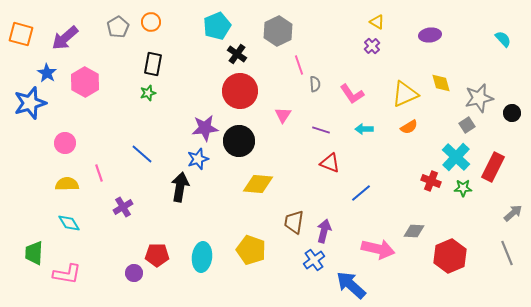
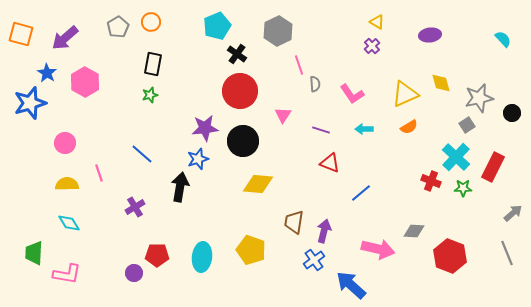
green star at (148, 93): moved 2 px right, 2 px down
black circle at (239, 141): moved 4 px right
purple cross at (123, 207): moved 12 px right
red hexagon at (450, 256): rotated 16 degrees counterclockwise
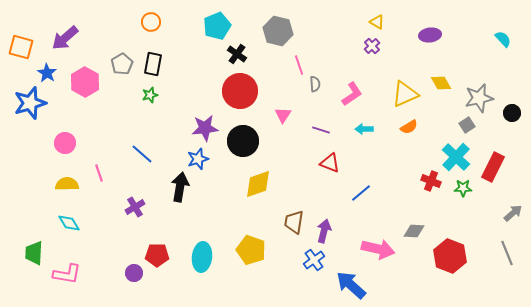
gray pentagon at (118, 27): moved 4 px right, 37 px down
gray hexagon at (278, 31): rotated 20 degrees counterclockwise
orange square at (21, 34): moved 13 px down
yellow diamond at (441, 83): rotated 15 degrees counterclockwise
pink L-shape at (352, 94): rotated 90 degrees counterclockwise
yellow diamond at (258, 184): rotated 24 degrees counterclockwise
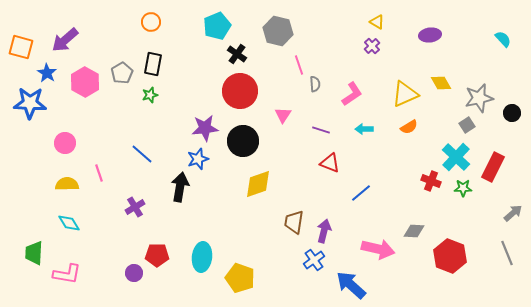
purple arrow at (65, 38): moved 2 px down
gray pentagon at (122, 64): moved 9 px down
blue star at (30, 103): rotated 20 degrees clockwise
yellow pentagon at (251, 250): moved 11 px left, 28 px down
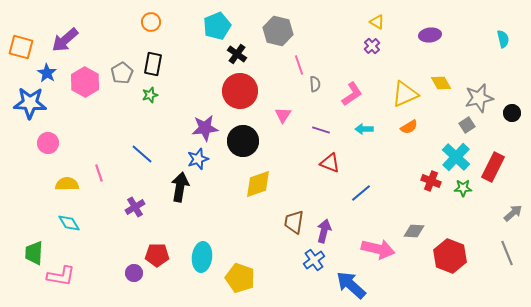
cyan semicircle at (503, 39): rotated 30 degrees clockwise
pink circle at (65, 143): moved 17 px left
pink L-shape at (67, 274): moved 6 px left, 2 px down
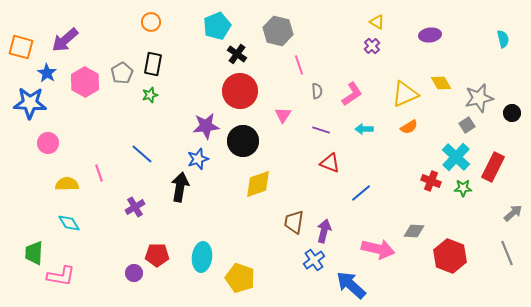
gray semicircle at (315, 84): moved 2 px right, 7 px down
purple star at (205, 128): moved 1 px right, 2 px up
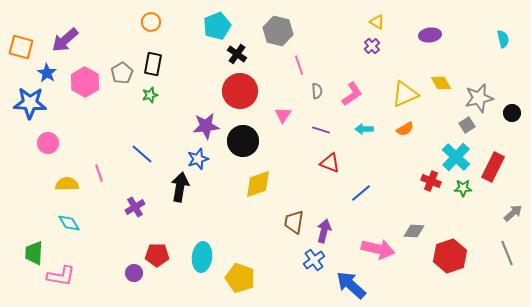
orange semicircle at (409, 127): moved 4 px left, 2 px down
red hexagon at (450, 256): rotated 20 degrees clockwise
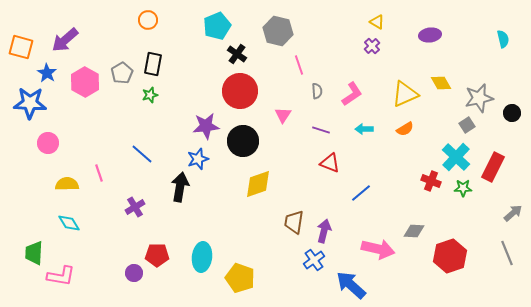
orange circle at (151, 22): moved 3 px left, 2 px up
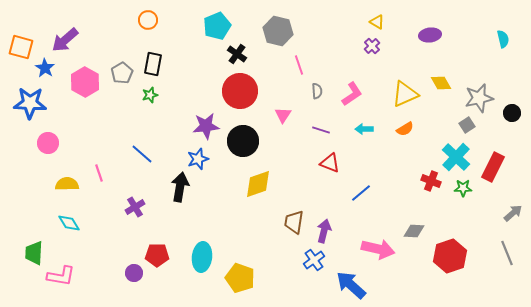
blue star at (47, 73): moved 2 px left, 5 px up
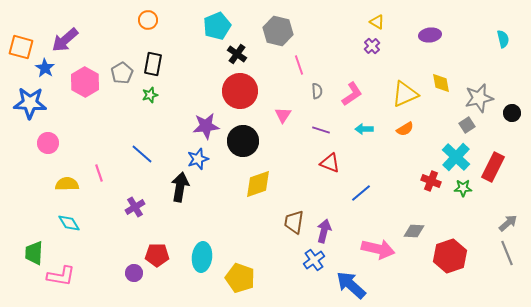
yellow diamond at (441, 83): rotated 20 degrees clockwise
gray arrow at (513, 213): moved 5 px left, 10 px down
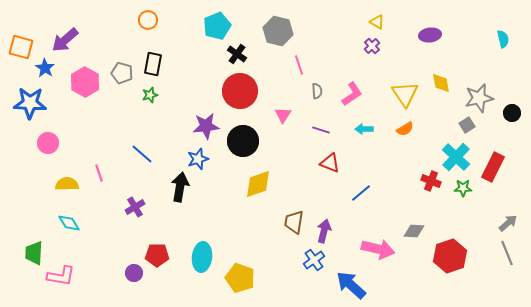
gray pentagon at (122, 73): rotated 25 degrees counterclockwise
yellow triangle at (405, 94): rotated 40 degrees counterclockwise
